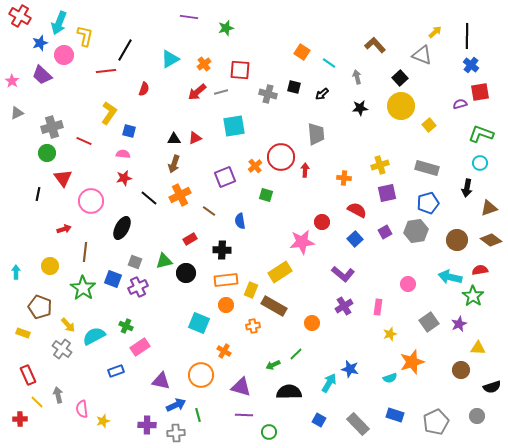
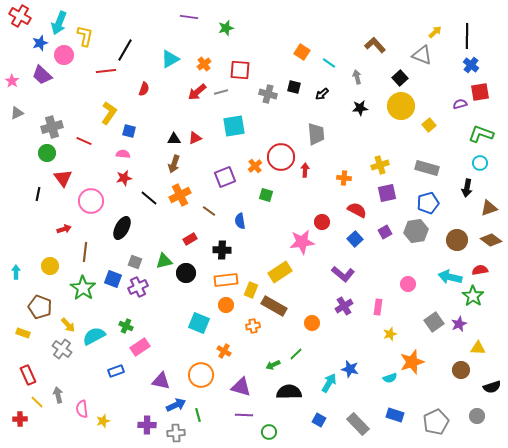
gray square at (429, 322): moved 5 px right
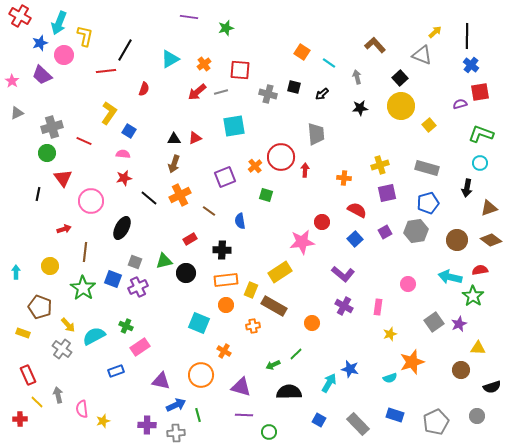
blue square at (129, 131): rotated 16 degrees clockwise
purple cross at (344, 306): rotated 30 degrees counterclockwise
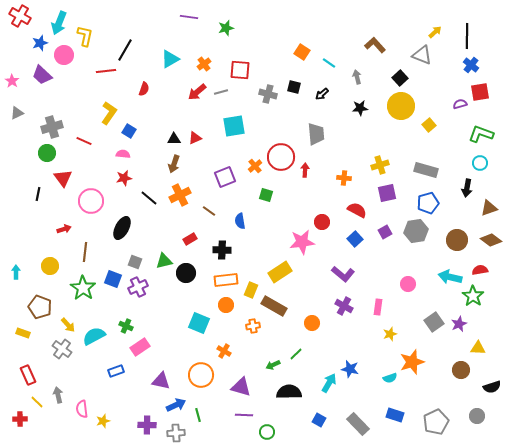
gray rectangle at (427, 168): moved 1 px left, 2 px down
green circle at (269, 432): moved 2 px left
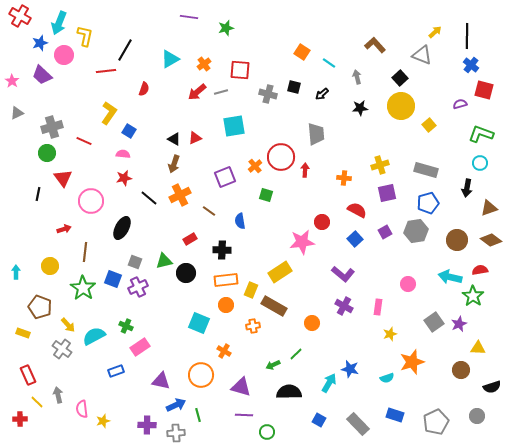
red square at (480, 92): moved 4 px right, 2 px up; rotated 24 degrees clockwise
black triangle at (174, 139): rotated 32 degrees clockwise
cyan semicircle at (390, 378): moved 3 px left
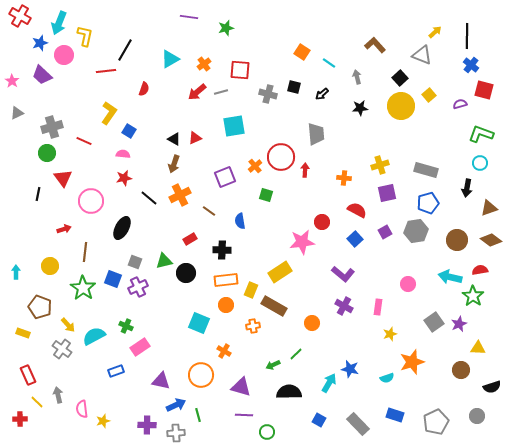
yellow square at (429, 125): moved 30 px up
